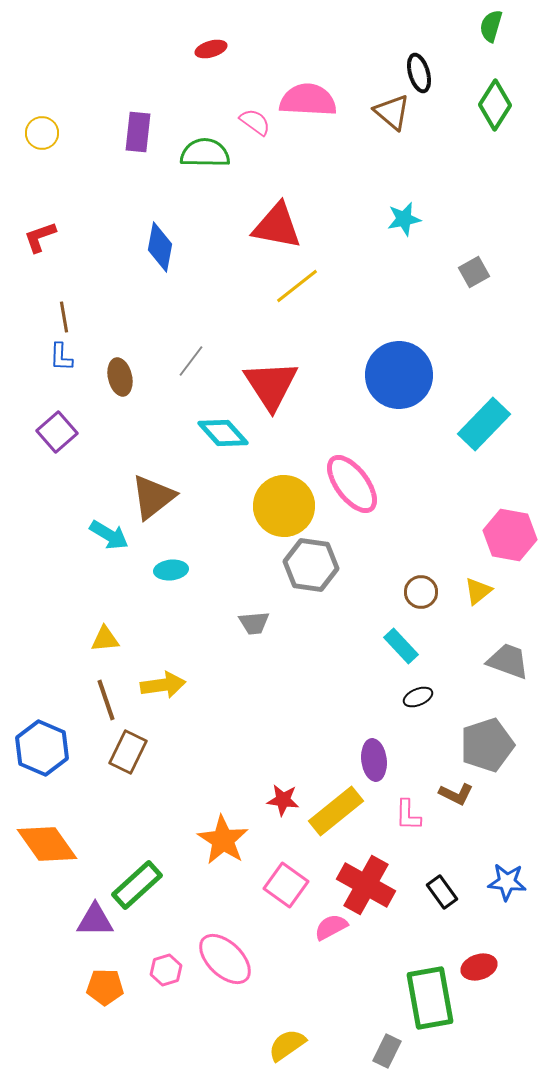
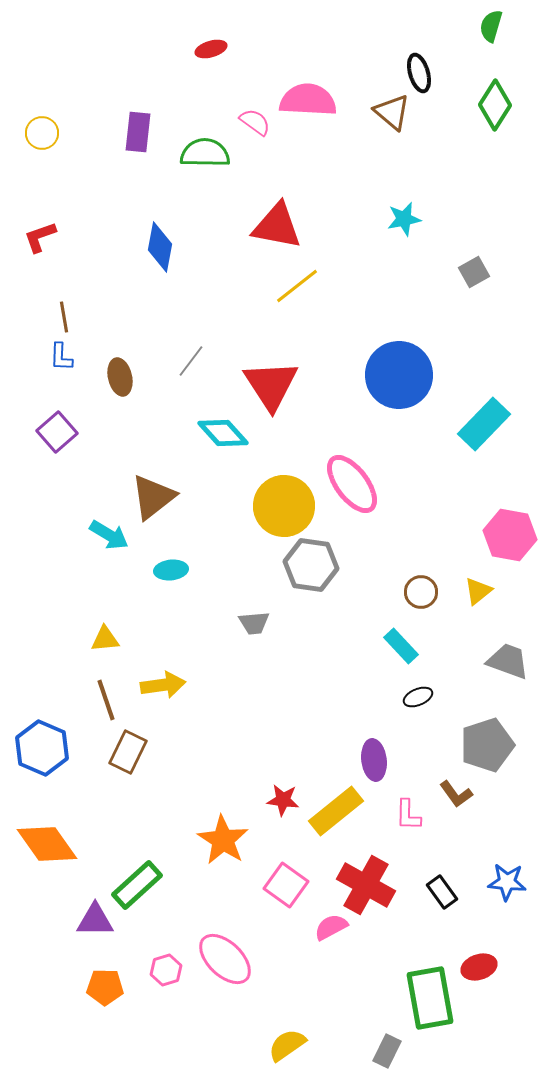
brown L-shape at (456, 794): rotated 28 degrees clockwise
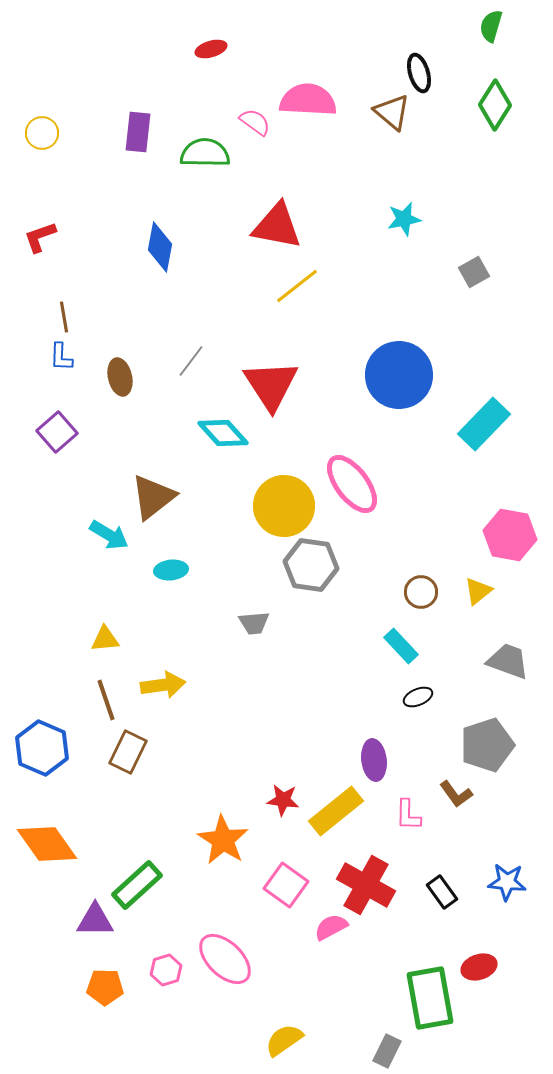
yellow semicircle at (287, 1045): moved 3 px left, 5 px up
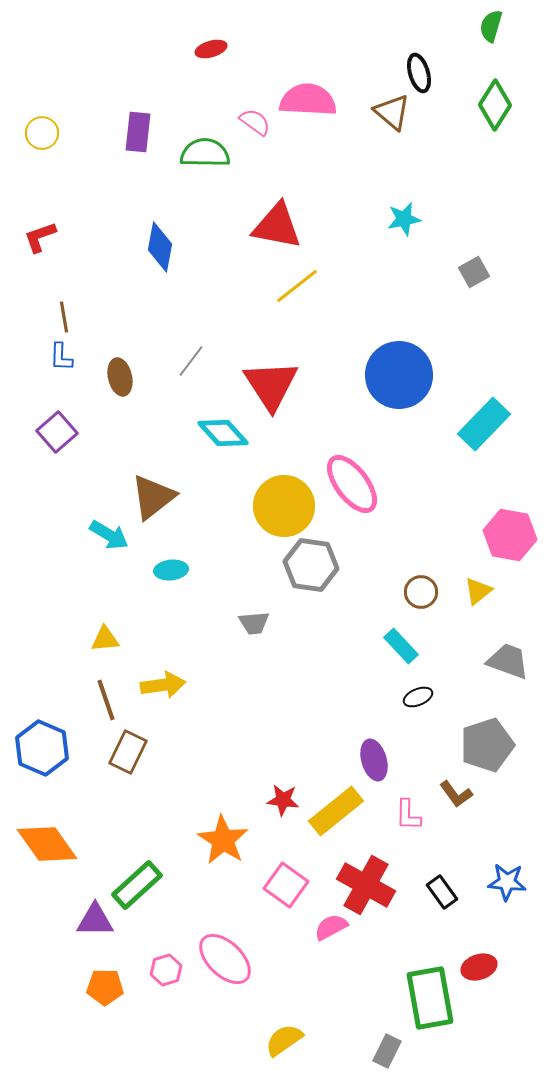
purple ellipse at (374, 760): rotated 9 degrees counterclockwise
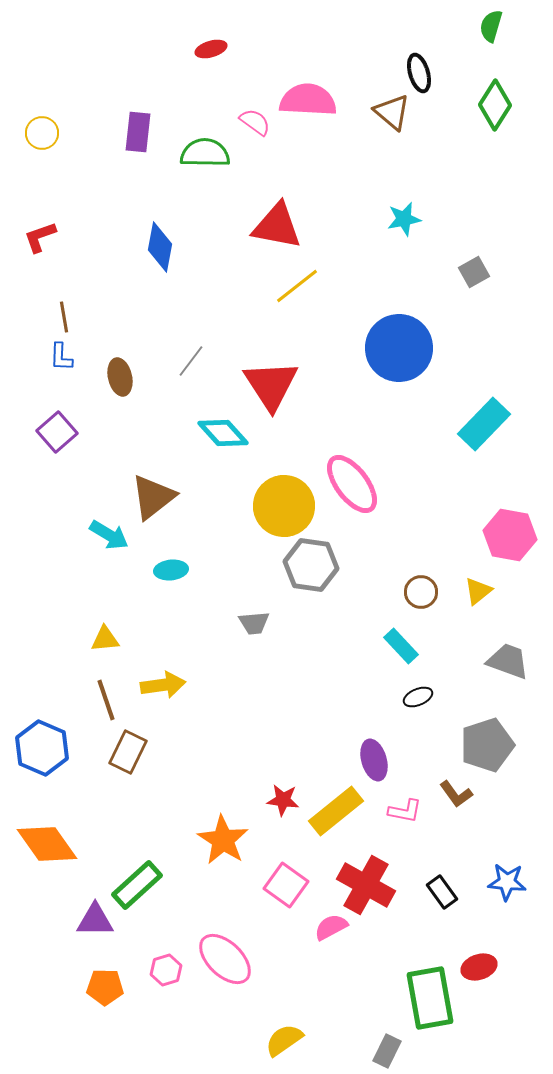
blue circle at (399, 375): moved 27 px up
pink L-shape at (408, 815): moved 3 px left, 4 px up; rotated 80 degrees counterclockwise
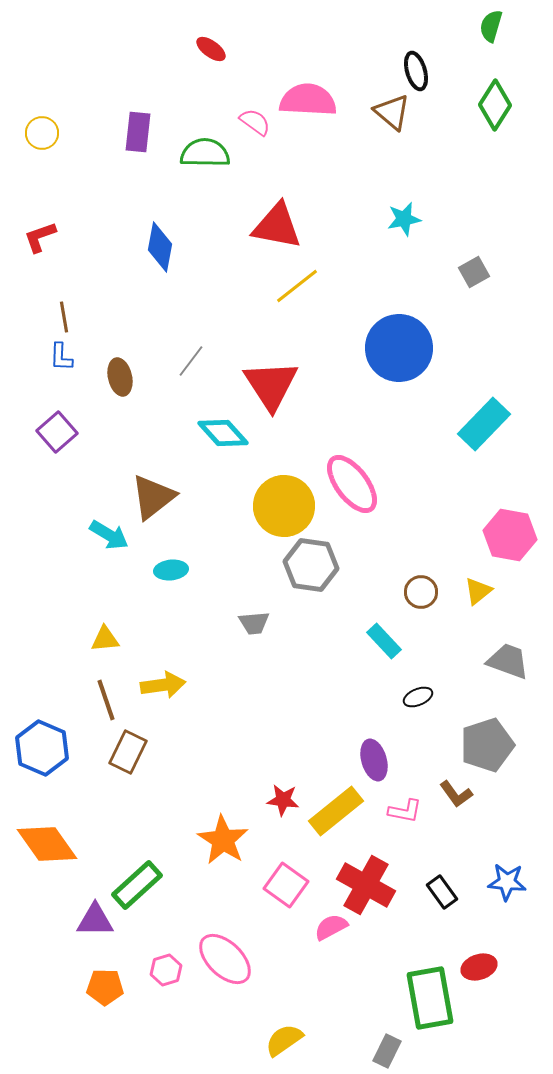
red ellipse at (211, 49): rotated 52 degrees clockwise
black ellipse at (419, 73): moved 3 px left, 2 px up
cyan rectangle at (401, 646): moved 17 px left, 5 px up
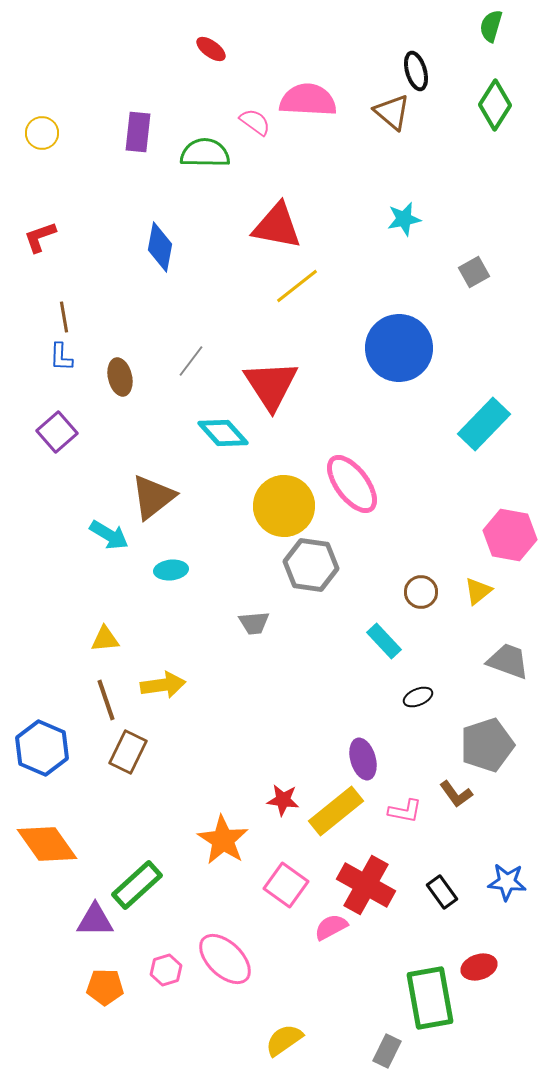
purple ellipse at (374, 760): moved 11 px left, 1 px up
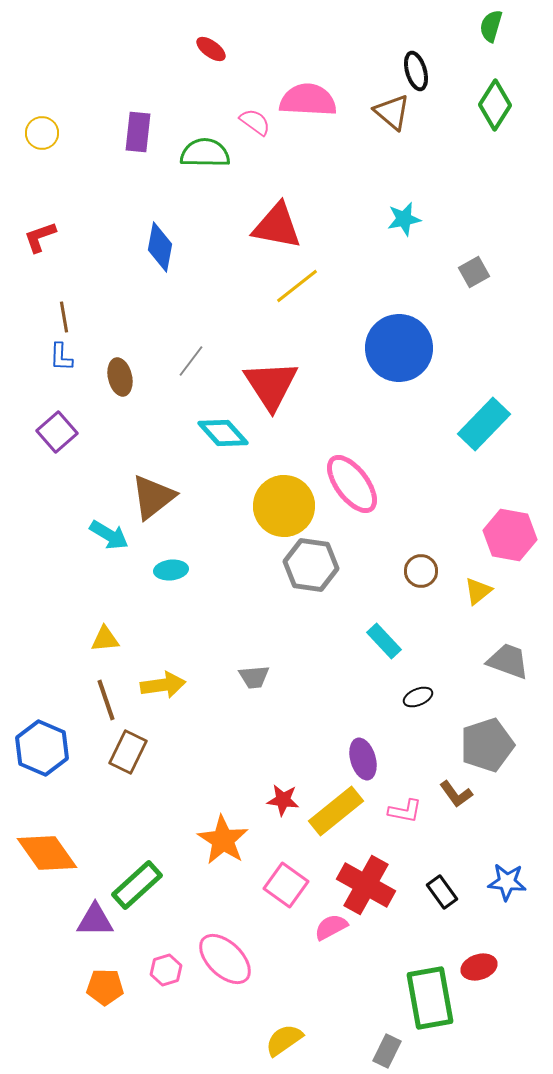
brown circle at (421, 592): moved 21 px up
gray trapezoid at (254, 623): moved 54 px down
orange diamond at (47, 844): moved 9 px down
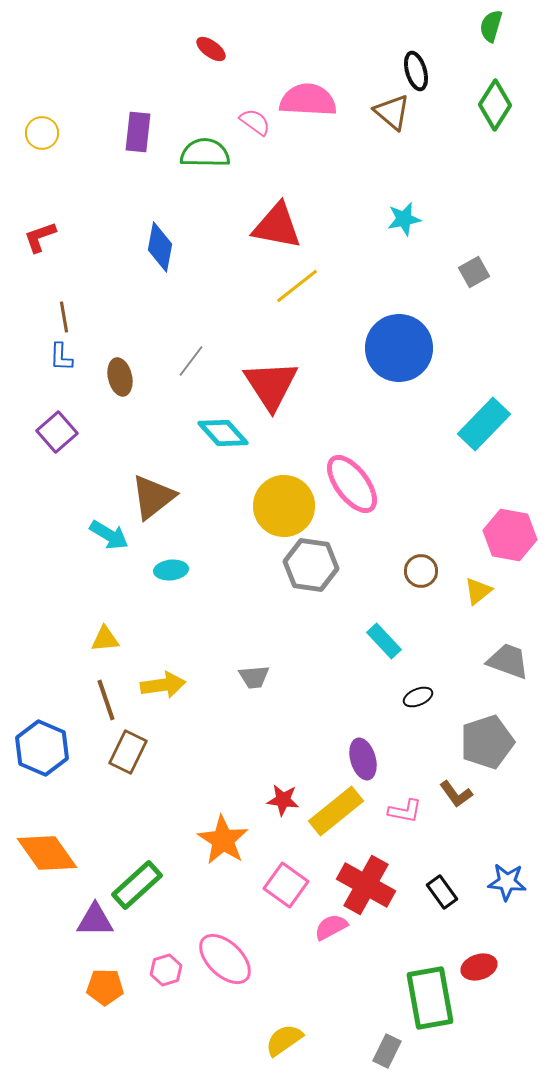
gray pentagon at (487, 745): moved 3 px up
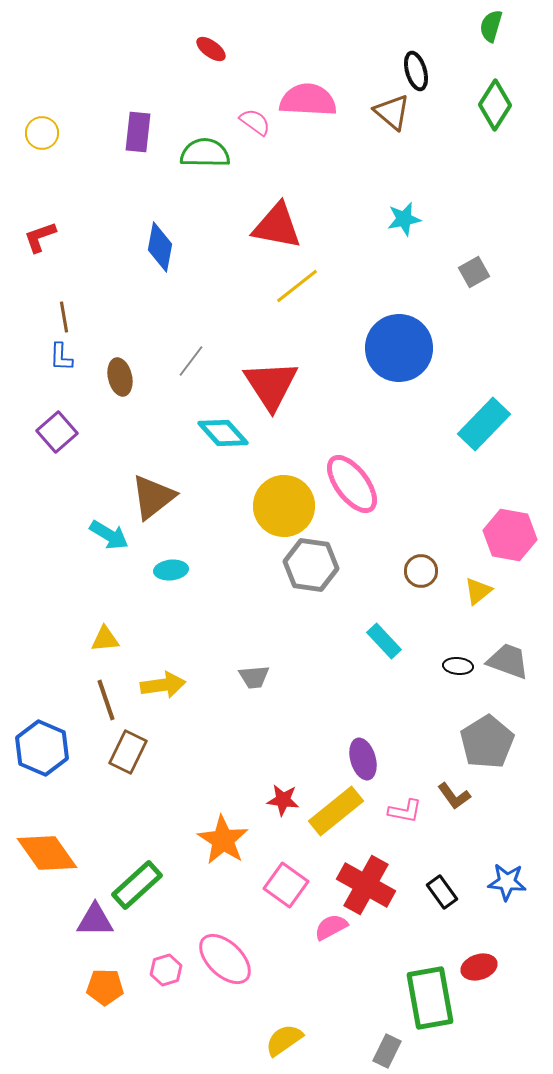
black ellipse at (418, 697): moved 40 px right, 31 px up; rotated 28 degrees clockwise
gray pentagon at (487, 742): rotated 14 degrees counterclockwise
brown L-shape at (456, 794): moved 2 px left, 2 px down
